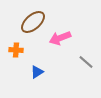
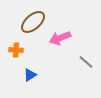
blue triangle: moved 7 px left, 3 px down
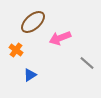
orange cross: rotated 32 degrees clockwise
gray line: moved 1 px right, 1 px down
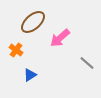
pink arrow: rotated 20 degrees counterclockwise
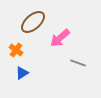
gray line: moved 9 px left; rotated 21 degrees counterclockwise
blue triangle: moved 8 px left, 2 px up
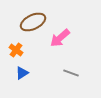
brown ellipse: rotated 15 degrees clockwise
gray line: moved 7 px left, 10 px down
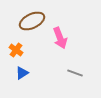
brown ellipse: moved 1 px left, 1 px up
pink arrow: rotated 70 degrees counterclockwise
gray line: moved 4 px right
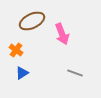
pink arrow: moved 2 px right, 4 px up
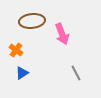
brown ellipse: rotated 20 degrees clockwise
gray line: moved 1 px right; rotated 42 degrees clockwise
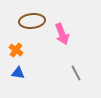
blue triangle: moved 4 px left; rotated 40 degrees clockwise
